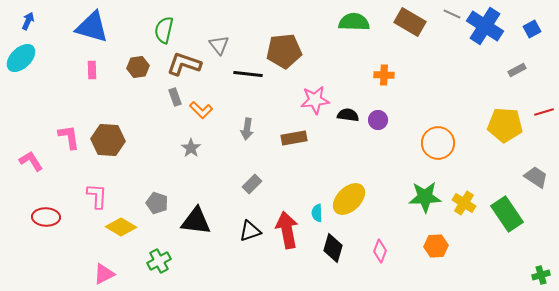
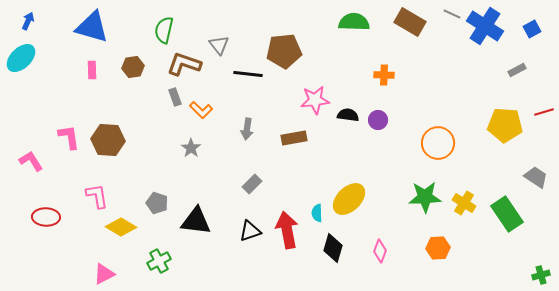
brown hexagon at (138, 67): moved 5 px left
pink L-shape at (97, 196): rotated 12 degrees counterclockwise
orange hexagon at (436, 246): moved 2 px right, 2 px down
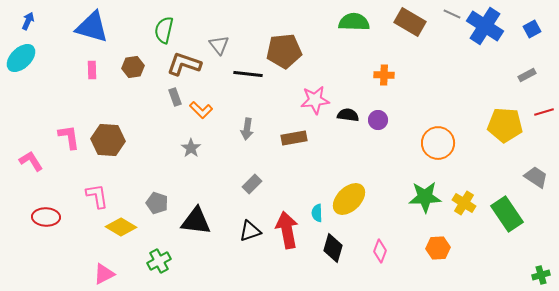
gray rectangle at (517, 70): moved 10 px right, 5 px down
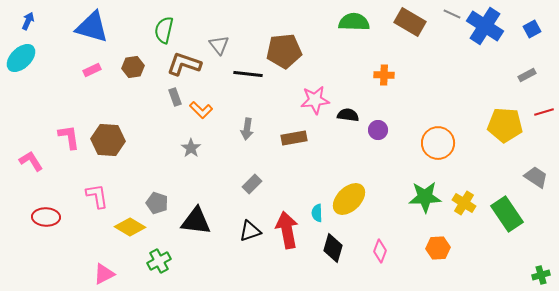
pink rectangle at (92, 70): rotated 66 degrees clockwise
purple circle at (378, 120): moved 10 px down
yellow diamond at (121, 227): moved 9 px right
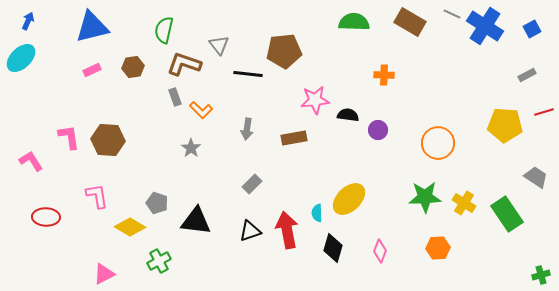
blue triangle at (92, 27): rotated 30 degrees counterclockwise
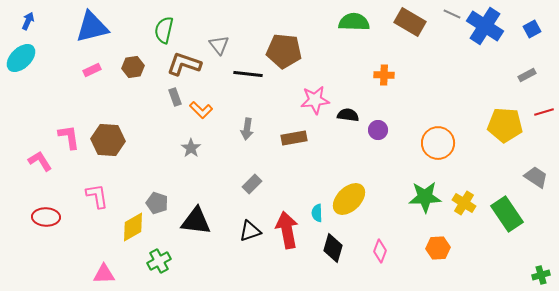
brown pentagon at (284, 51): rotated 12 degrees clockwise
pink L-shape at (31, 161): moved 9 px right
yellow diamond at (130, 227): moved 3 px right; rotated 60 degrees counterclockwise
pink triangle at (104, 274): rotated 25 degrees clockwise
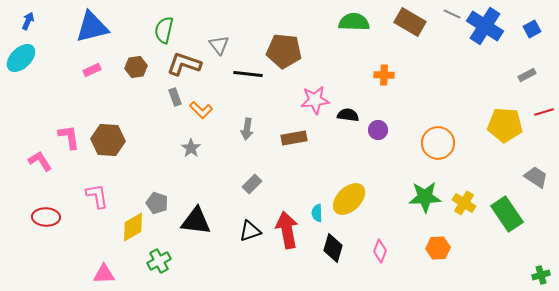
brown hexagon at (133, 67): moved 3 px right
